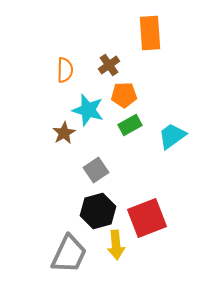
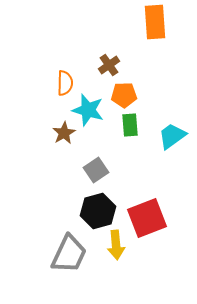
orange rectangle: moved 5 px right, 11 px up
orange semicircle: moved 13 px down
green rectangle: rotated 65 degrees counterclockwise
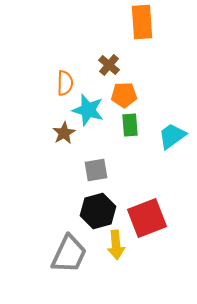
orange rectangle: moved 13 px left
brown cross: rotated 15 degrees counterclockwise
gray square: rotated 25 degrees clockwise
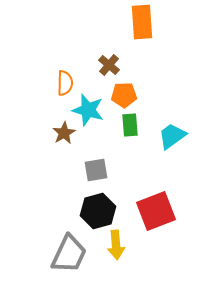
red square: moved 9 px right, 7 px up
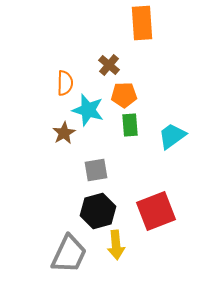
orange rectangle: moved 1 px down
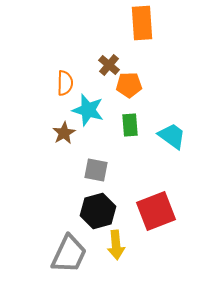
orange pentagon: moved 5 px right, 10 px up
cyan trapezoid: rotated 72 degrees clockwise
gray square: rotated 20 degrees clockwise
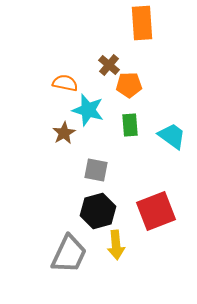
orange semicircle: rotated 80 degrees counterclockwise
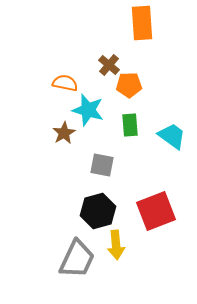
gray square: moved 6 px right, 5 px up
gray trapezoid: moved 8 px right, 5 px down
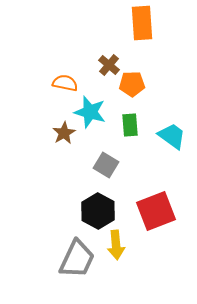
orange pentagon: moved 3 px right, 1 px up
cyan star: moved 2 px right, 2 px down
gray square: moved 4 px right; rotated 20 degrees clockwise
black hexagon: rotated 16 degrees counterclockwise
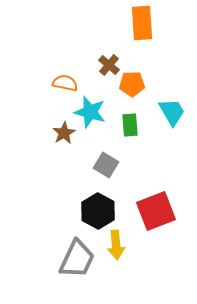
cyan trapezoid: moved 24 px up; rotated 24 degrees clockwise
